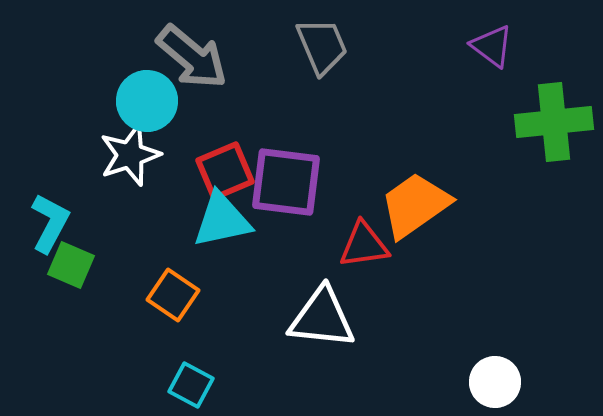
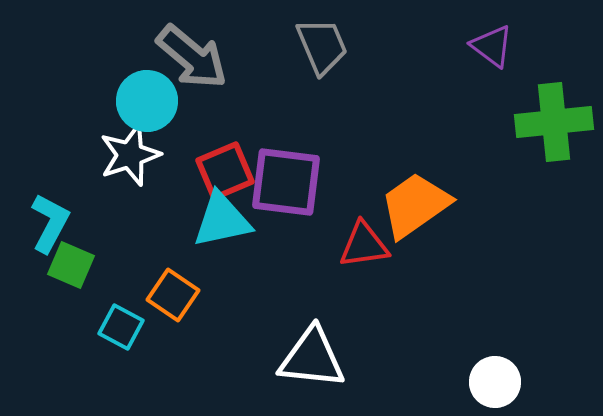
white triangle: moved 10 px left, 40 px down
cyan square: moved 70 px left, 58 px up
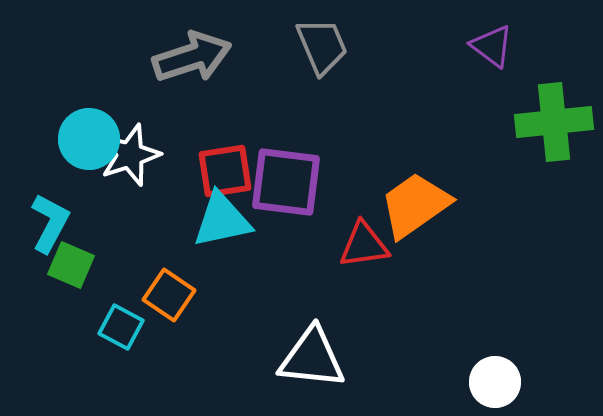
gray arrow: rotated 58 degrees counterclockwise
cyan circle: moved 58 px left, 38 px down
red square: rotated 14 degrees clockwise
orange square: moved 4 px left
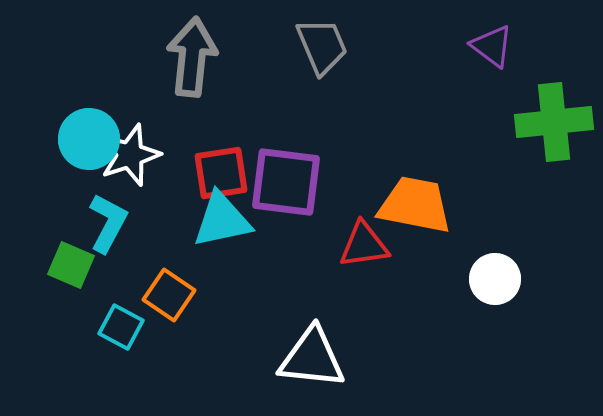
gray arrow: rotated 66 degrees counterclockwise
red square: moved 4 px left, 2 px down
orange trapezoid: rotated 46 degrees clockwise
cyan L-shape: moved 58 px right
white circle: moved 103 px up
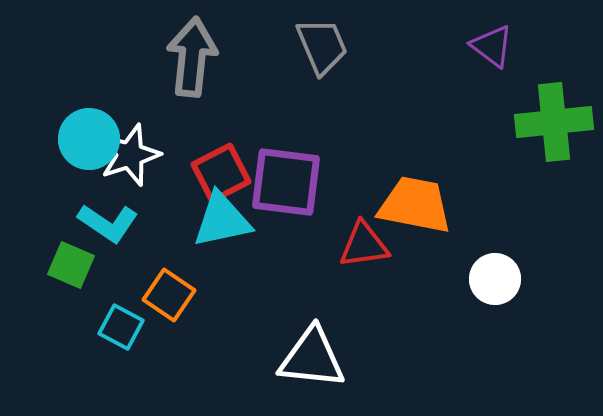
red square: rotated 18 degrees counterclockwise
cyan L-shape: rotated 96 degrees clockwise
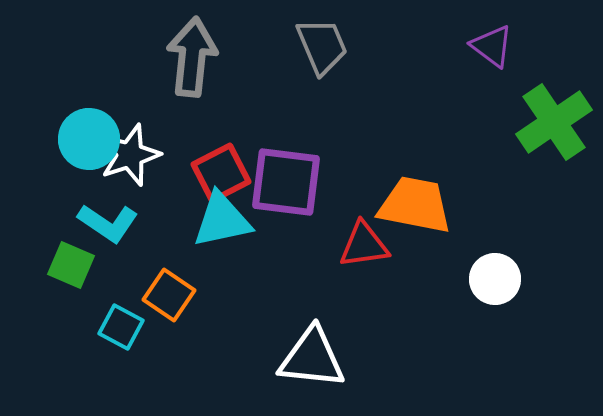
green cross: rotated 28 degrees counterclockwise
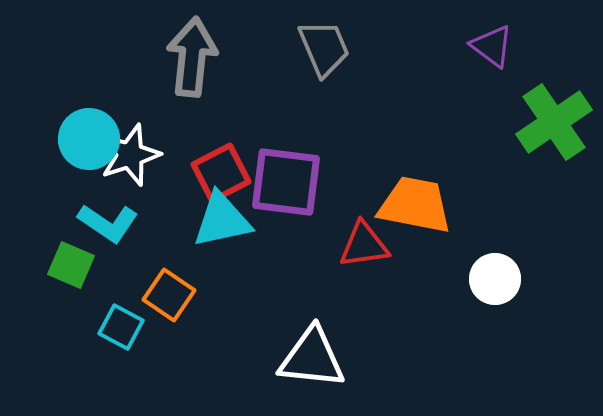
gray trapezoid: moved 2 px right, 2 px down
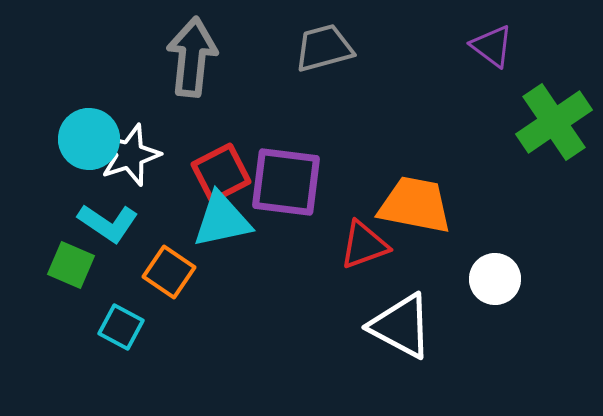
gray trapezoid: rotated 82 degrees counterclockwise
red triangle: rotated 12 degrees counterclockwise
orange square: moved 23 px up
white triangle: moved 89 px right, 32 px up; rotated 22 degrees clockwise
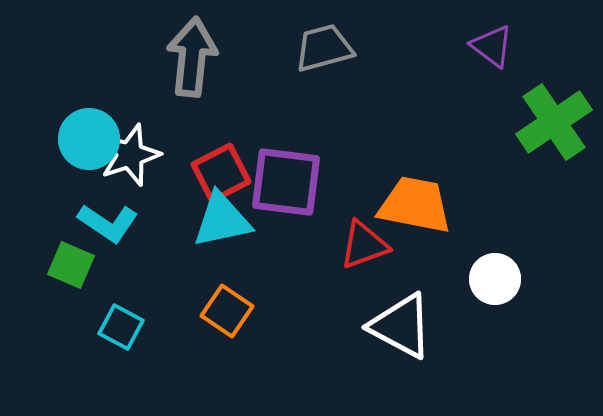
orange square: moved 58 px right, 39 px down
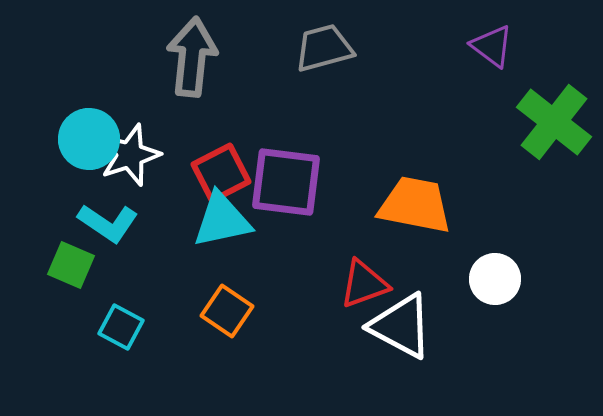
green cross: rotated 18 degrees counterclockwise
red triangle: moved 39 px down
